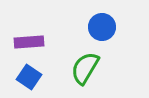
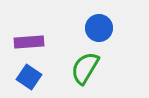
blue circle: moved 3 px left, 1 px down
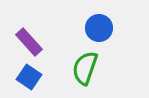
purple rectangle: rotated 52 degrees clockwise
green semicircle: rotated 12 degrees counterclockwise
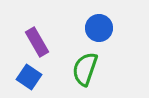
purple rectangle: moved 8 px right; rotated 12 degrees clockwise
green semicircle: moved 1 px down
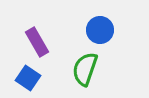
blue circle: moved 1 px right, 2 px down
blue square: moved 1 px left, 1 px down
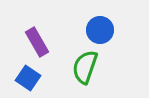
green semicircle: moved 2 px up
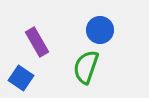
green semicircle: moved 1 px right
blue square: moved 7 px left
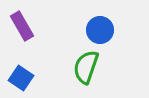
purple rectangle: moved 15 px left, 16 px up
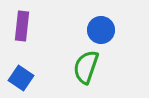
purple rectangle: rotated 36 degrees clockwise
blue circle: moved 1 px right
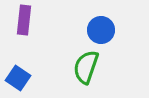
purple rectangle: moved 2 px right, 6 px up
blue square: moved 3 px left
